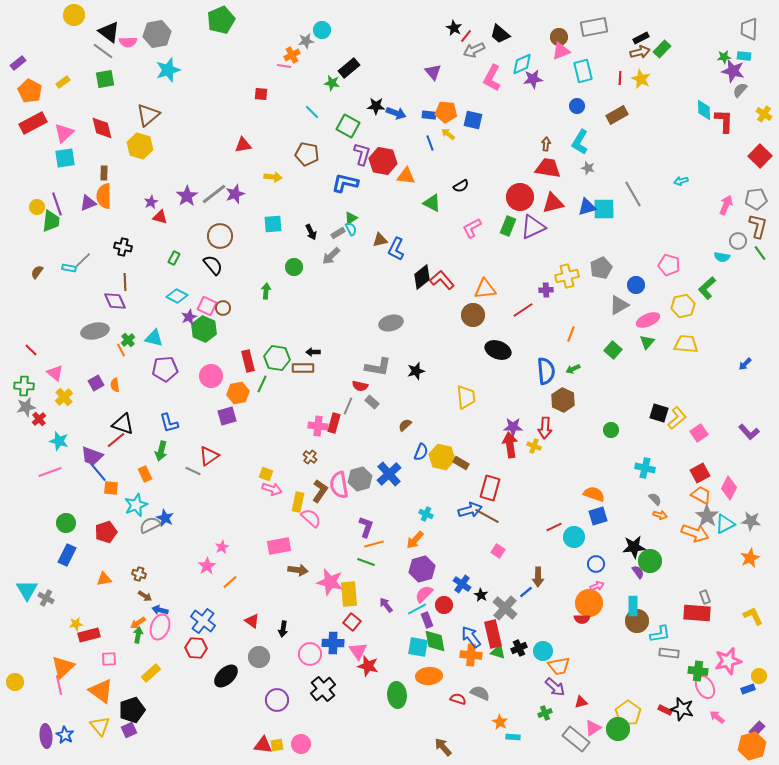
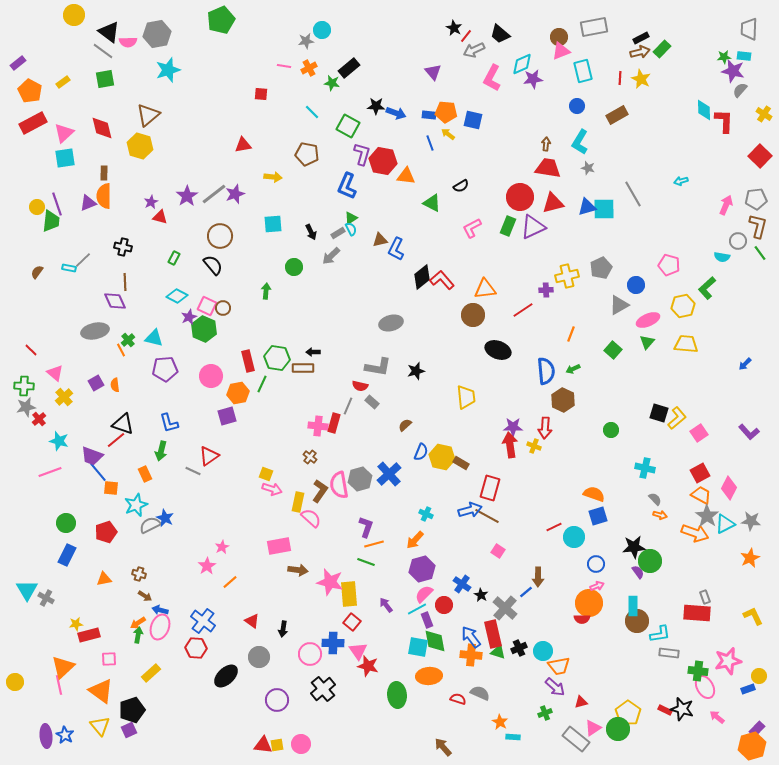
orange cross at (292, 55): moved 17 px right, 13 px down
blue L-shape at (345, 183): moved 2 px right, 3 px down; rotated 80 degrees counterclockwise
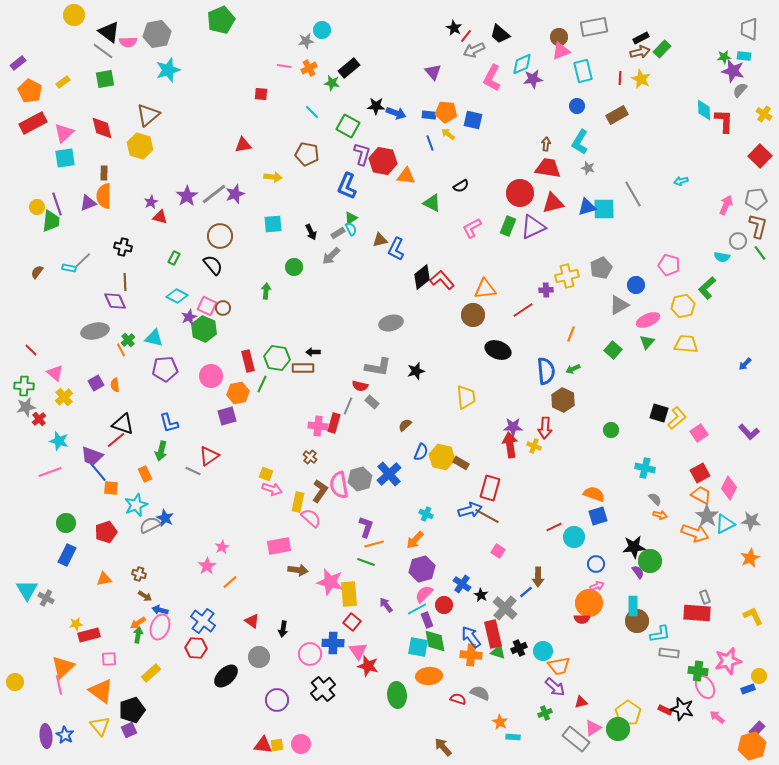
red circle at (520, 197): moved 4 px up
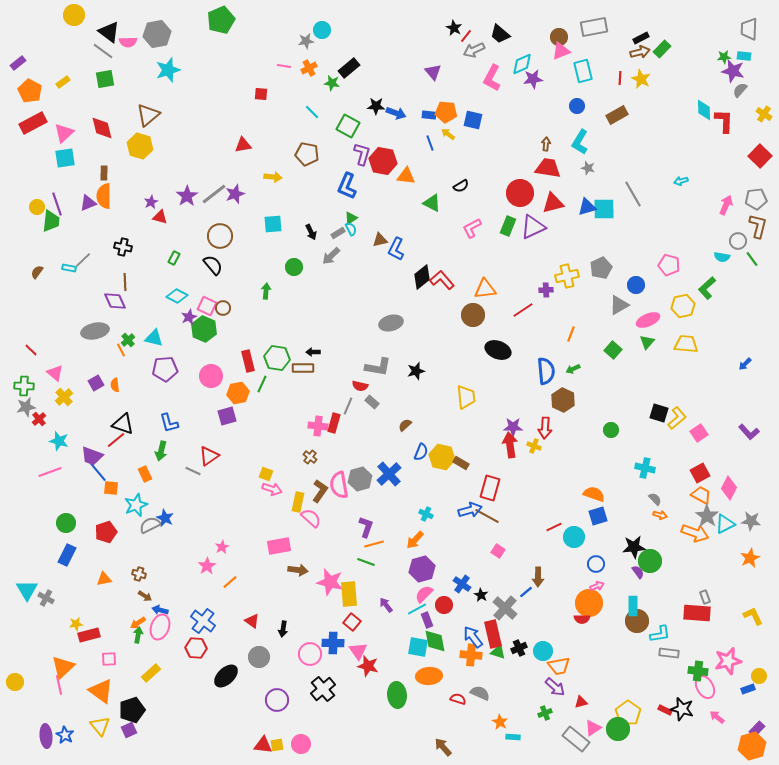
green line at (760, 253): moved 8 px left, 6 px down
blue arrow at (471, 637): moved 2 px right
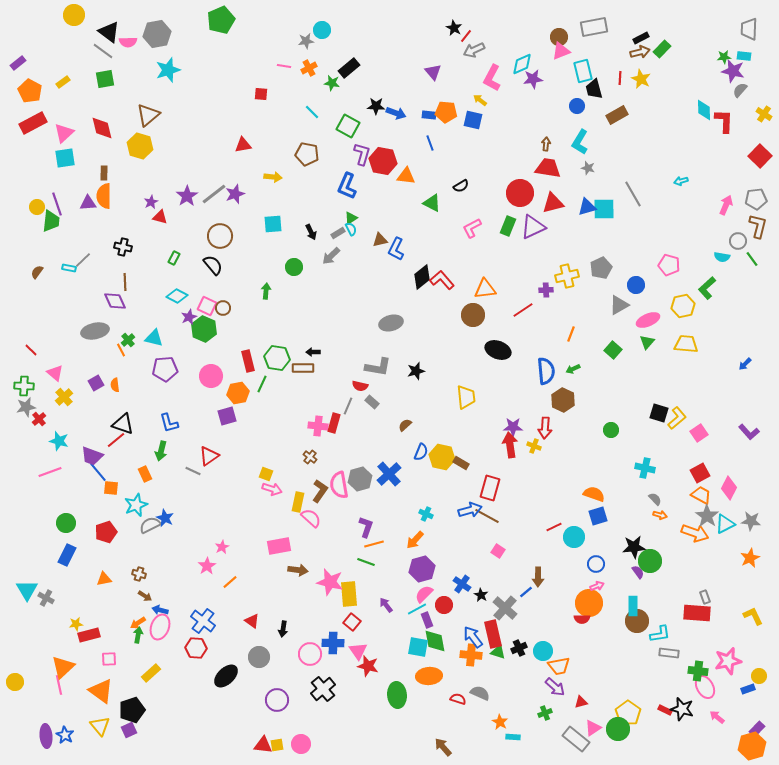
black trapezoid at (500, 34): moved 94 px right, 55 px down; rotated 35 degrees clockwise
yellow arrow at (448, 134): moved 32 px right, 34 px up
purple triangle at (88, 203): rotated 18 degrees clockwise
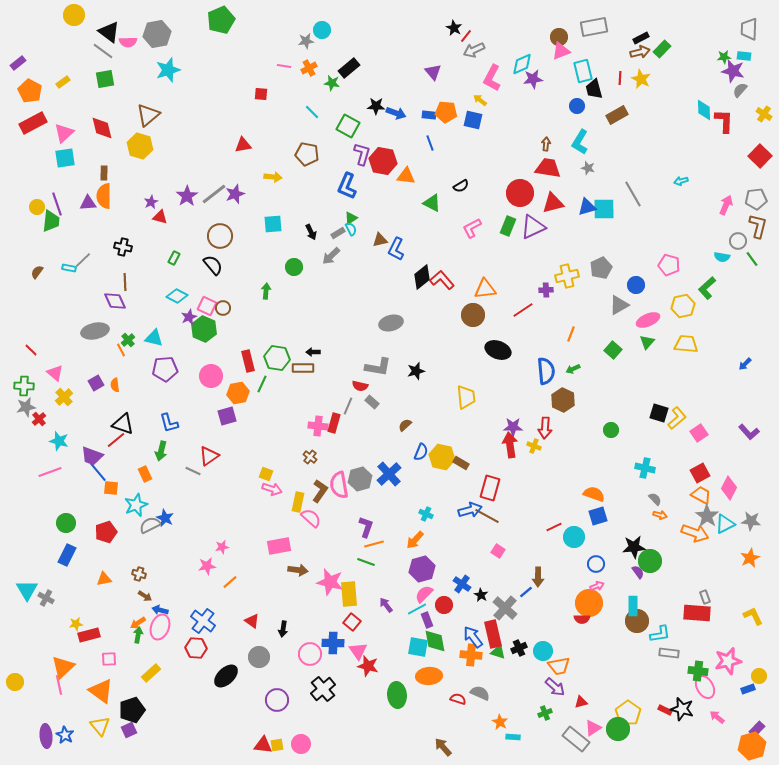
pink star at (222, 547): rotated 16 degrees clockwise
pink star at (207, 566): rotated 24 degrees clockwise
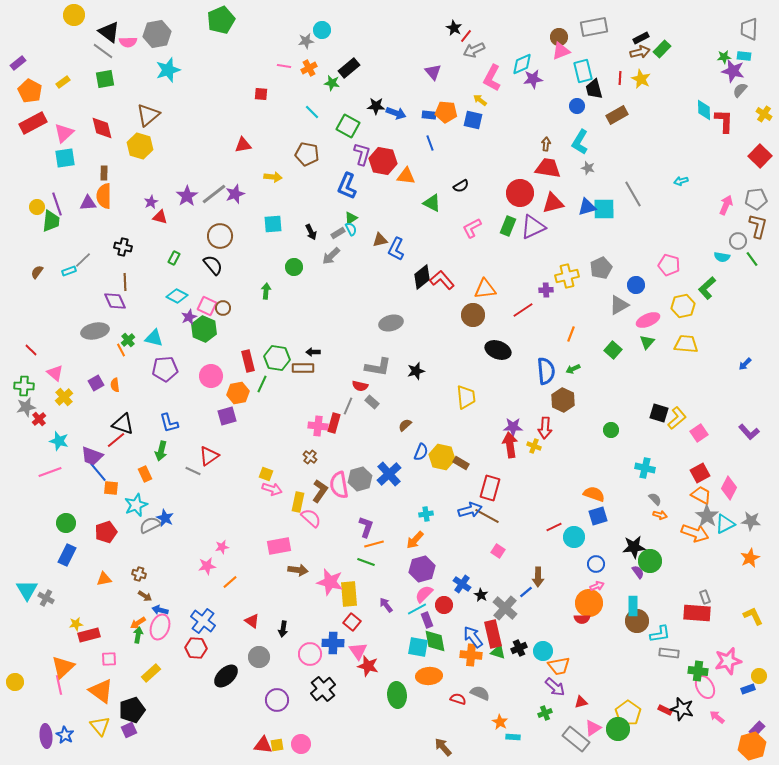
cyan rectangle at (69, 268): moved 3 px down; rotated 32 degrees counterclockwise
cyan cross at (426, 514): rotated 32 degrees counterclockwise
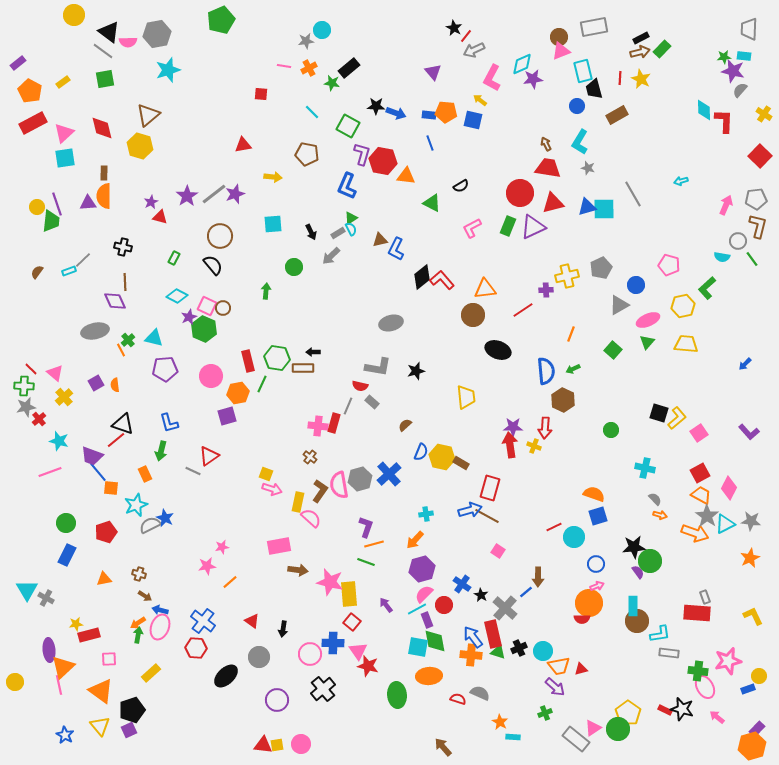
brown arrow at (546, 144): rotated 32 degrees counterclockwise
red line at (31, 350): moved 19 px down
red triangle at (581, 702): moved 33 px up
purple ellipse at (46, 736): moved 3 px right, 86 px up
